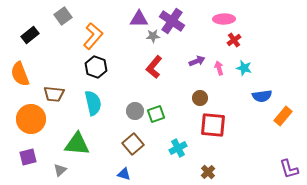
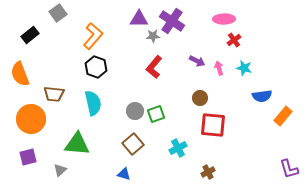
gray square: moved 5 px left, 3 px up
purple arrow: rotated 49 degrees clockwise
brown cross: rotated 16 degrees clockwise
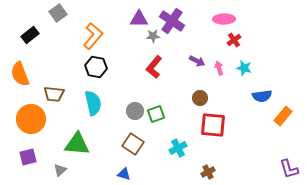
black hexagon: rotated 10 degrees counterclockwise
brown square: rotated 15 degrees counterclockwise
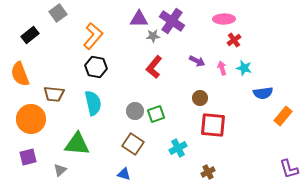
pink arrow: moved 3 px right
blue semicircle: moved 1 px right, 3 px up
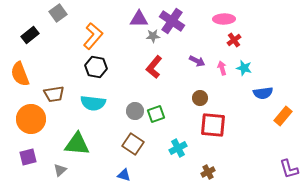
brown trapezoid: rotated 15 degrees counterclockwise
cyan semicircle: rotated 110 degrees clockwise
blue triangle: moved 1 px down
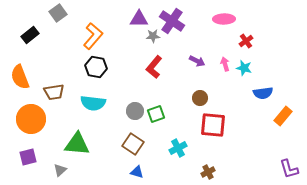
red cross: moved 12 px right, 1 px down
pink arrow: moved 3 px right, 4 px up
orange semicircle: moved 3 px down
brown trapezoid: moved 2 px up
blue triangle: moved 13 px right, 3 px up
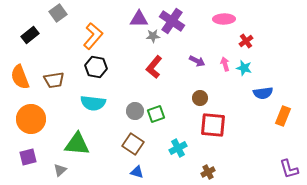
brown trapezoid: moved 12 px up
orange rectangle: rotated 18 degrees counterclockwise
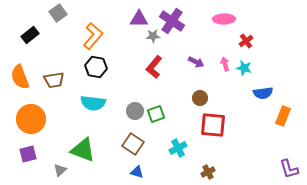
purple arrow: moved 1 px left, 1 px down
green triangle: moved 6 px right, 6 px down; rotated 16 degrees clockwise
purple square: moved 3 px up
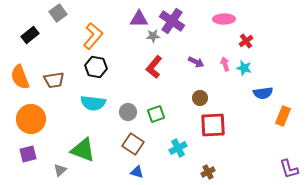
gray circle: moved 7 px left, 1 px down
red square: rotated 8 degrees counterclockwise
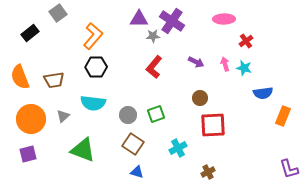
black rectangle: moved 2 px up
black hexagon: rotated 10 degrees counterclockwise
gray circle: moved 3 px down
gray triangle: moved 3 px right, 54 px up
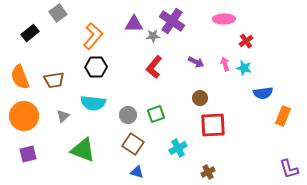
purple triangle: moved 5 px left, 5 px down
orange circle: moved 7 px left, 3 px up
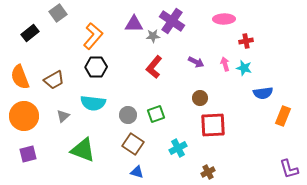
red cross: rotated 24 degrees clockwise
brown trapezoid: rotated 20 degrees counterclockwise
